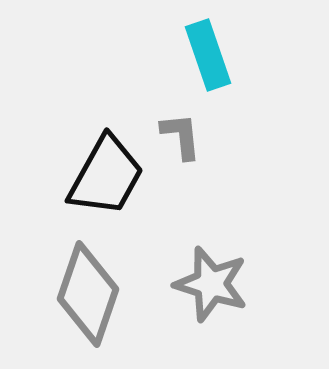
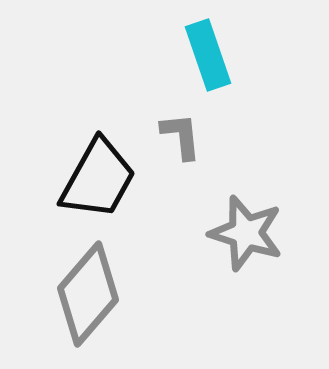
black trapezoid: moved 8 px left, 3 px down
gray star: moved 35 px right, 51 px up
gray diamond: rotated 22 degrees clockwise
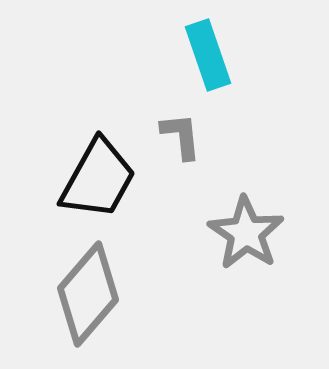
gray star: rotated 16 degrees clockwise
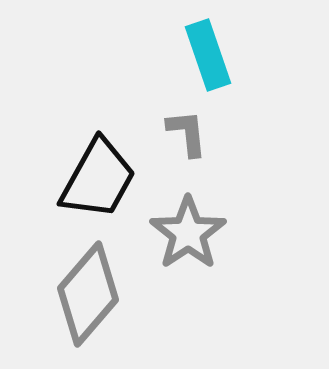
gray L-shape: moved 6 px right, 3 px up
gray star: moved 58 px left; rotated 4 degrees clockwise
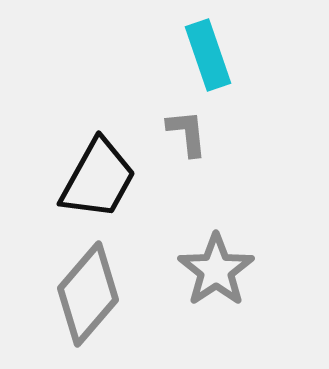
gray star: moved 28 px right, 37 px down
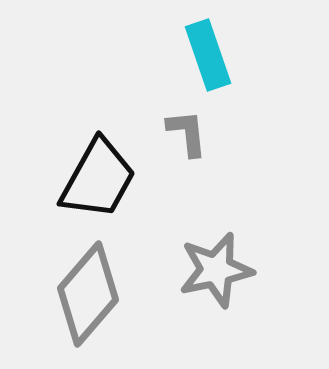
gray star: rotated 22 degrees clockwise
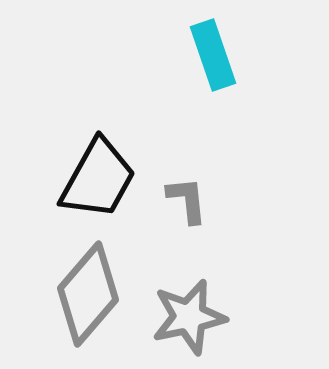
cyan rectangle: moved 5 px right
gray L-shape: moved 67 px down
gray star: moved 27 px left, 47 px down
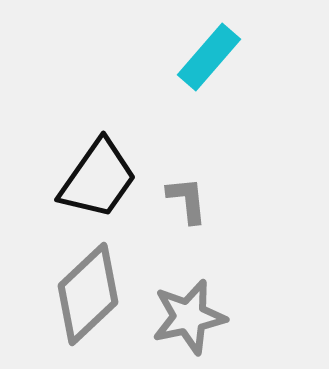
cyan rectangle: moved 4 px left, 2 px down; rotated 60 degrees clockwise
black trapezoid: rotated 6 degrees clockwise
gray diamond: rotated 6 degrees clockwise
